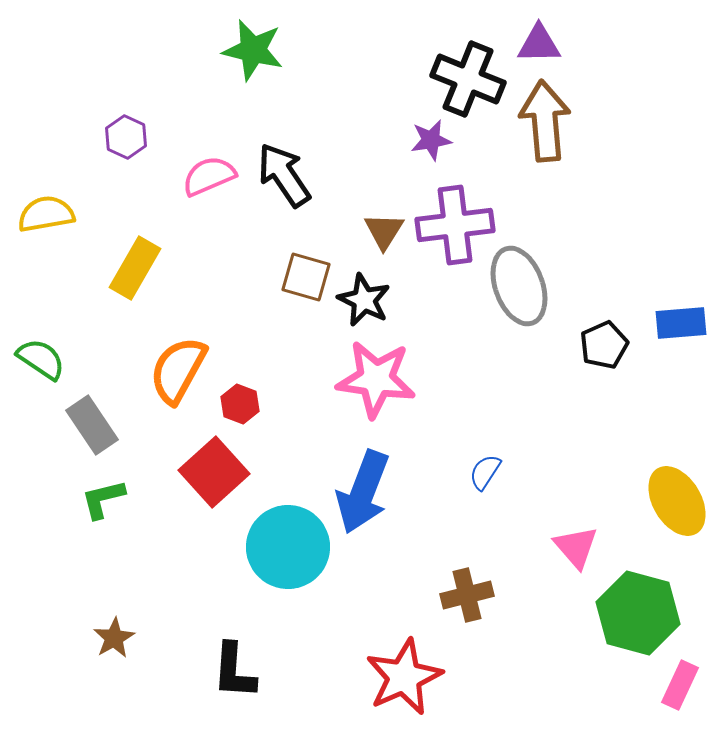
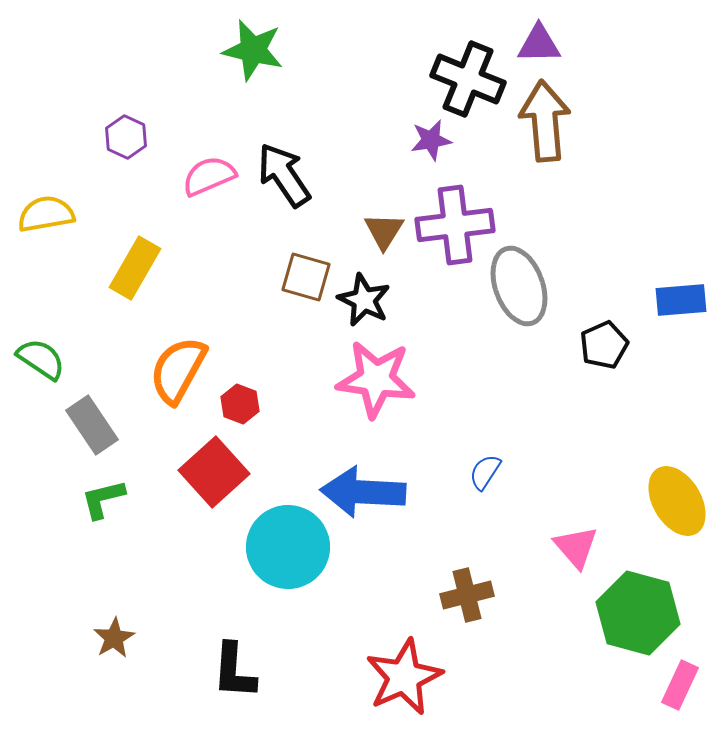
blue rectangle: moved 23 px up
blue arrow: rotated 72 degrees clockwise
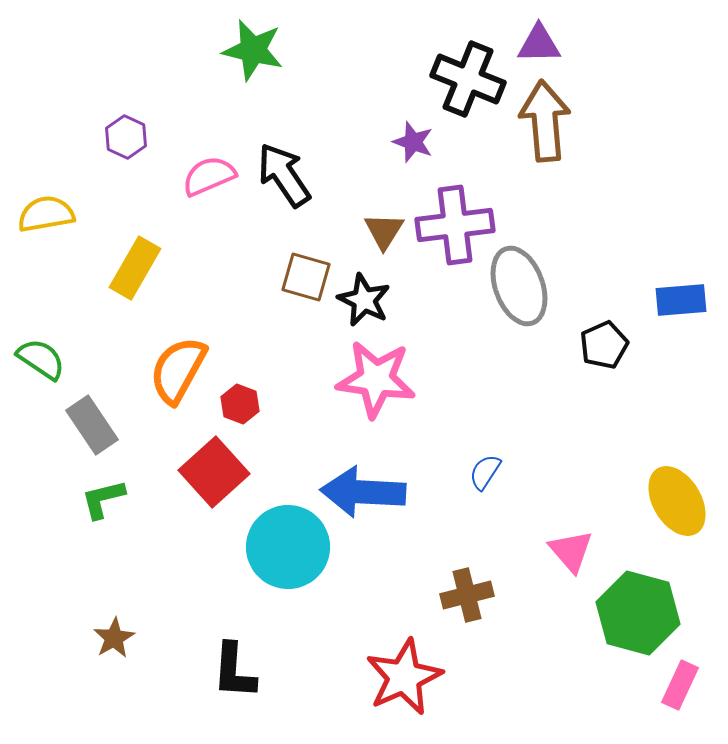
purple star: moved 18 px left, 2 px down; rotated 30 degrees clockwise
pink triangle: moved 5 px left, 4 px down
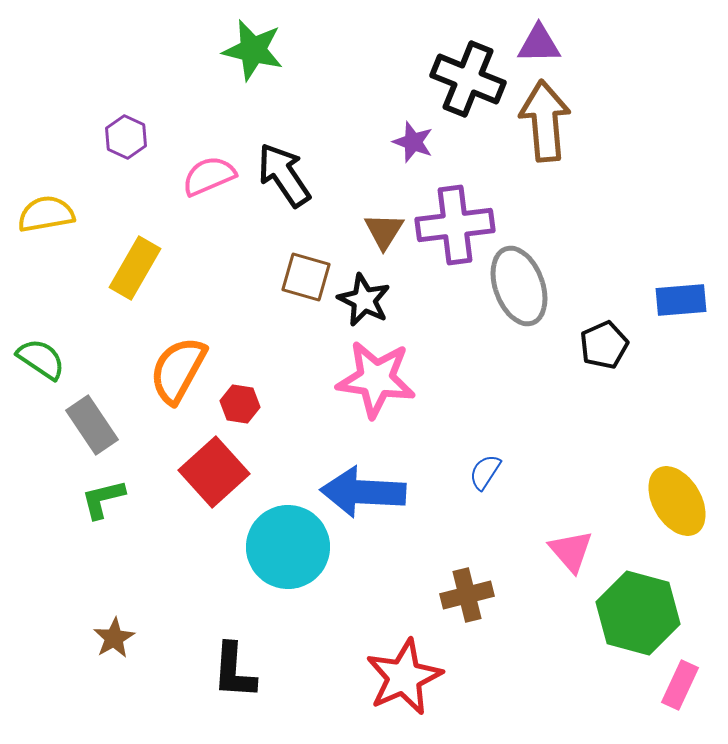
red hexagon: rotated 12 degrees counterclockwise
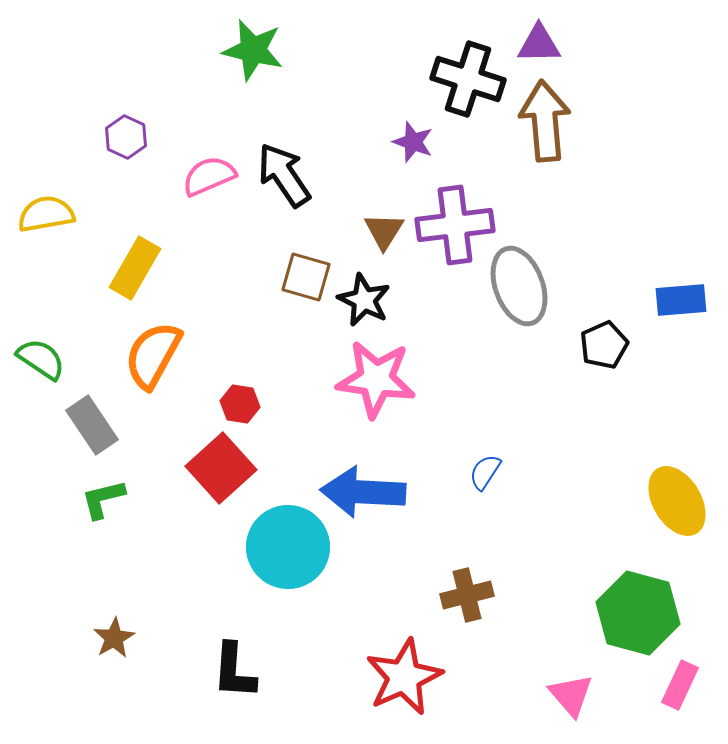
black cross: rotated 4 degrees counterclockwise
orange semicircle: moved 25 px left, 15 px up
red square: moved 7 px right, 4 px up
pink triangle: moved 144 px down
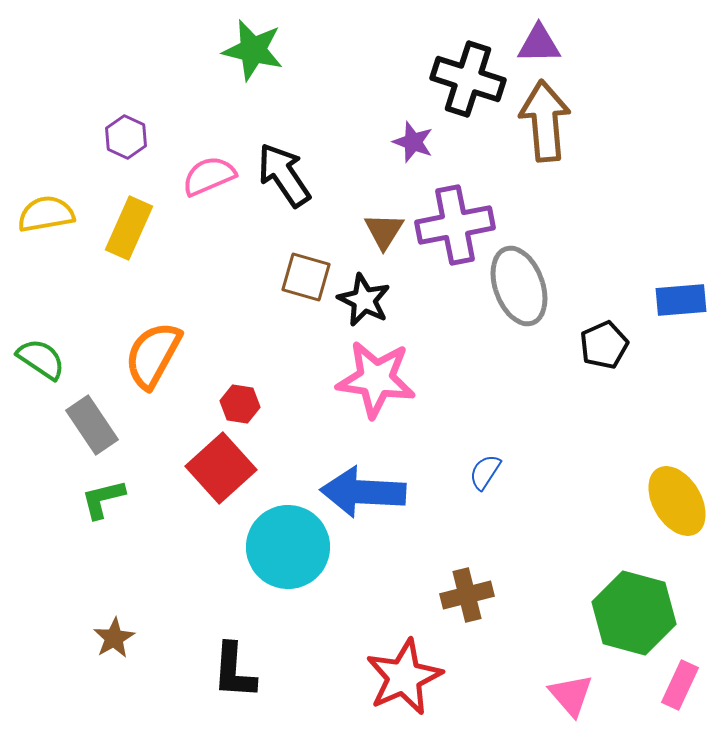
purple cross: rotated 4 degrees counterclockwise
yellow rectangle: moved 6 px left, 40 px up; rotated 6 degrees counterclockwise
green hexagon: moved 4 px left
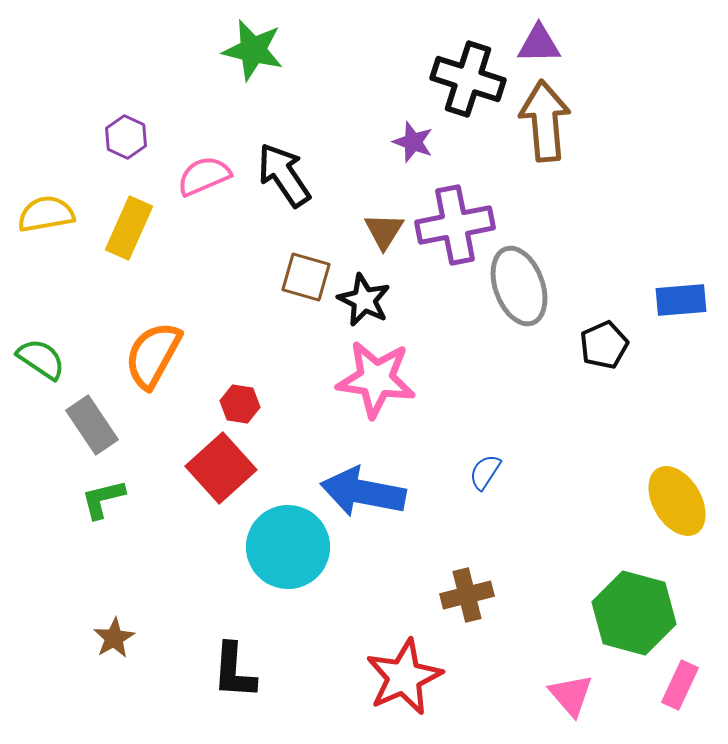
pink semicircle: moved 5 px left
blue arrow: rotated 8 degrees clockwise
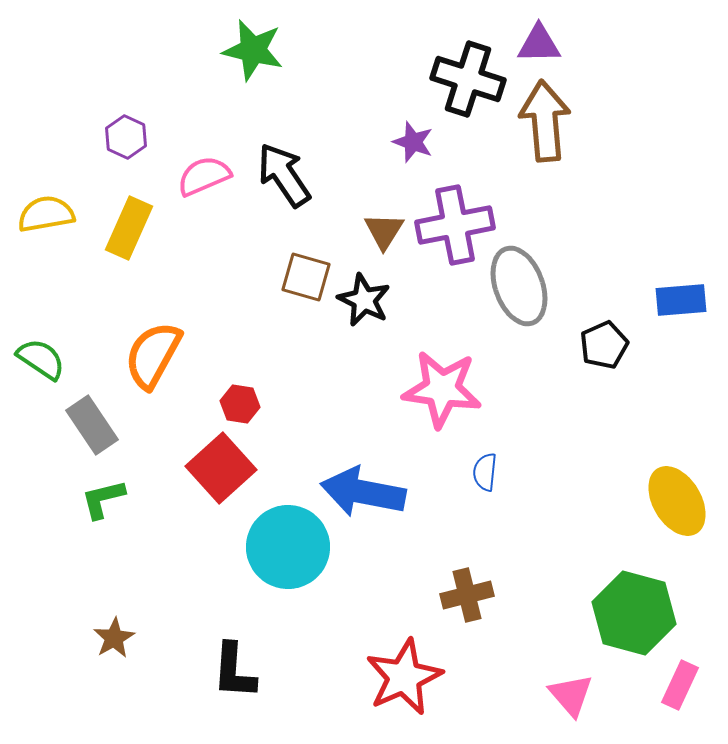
pink star: moved 66 px right, 10 px down
blue semicircle: rotated 27 degrees counterclockwise
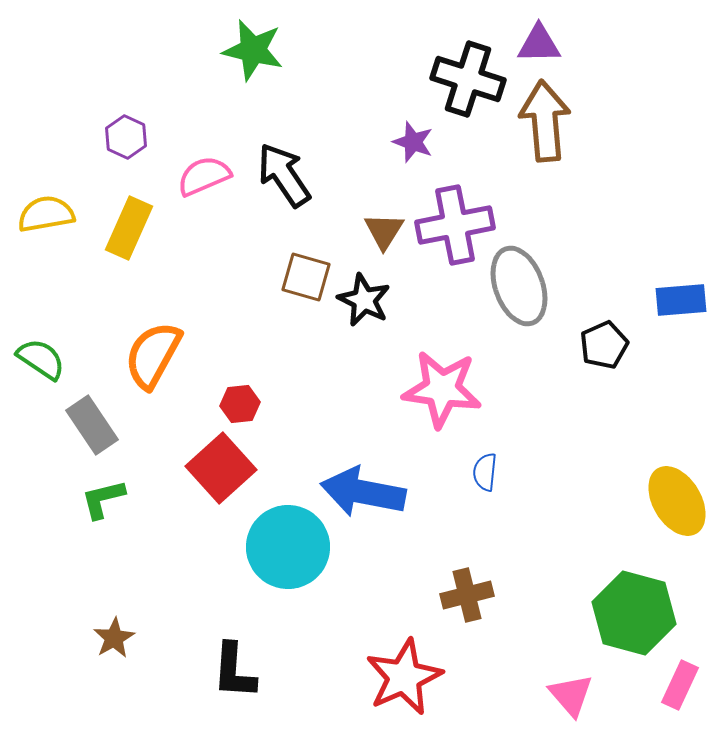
red hexagon: rotated 15 degrees counterclockwise
